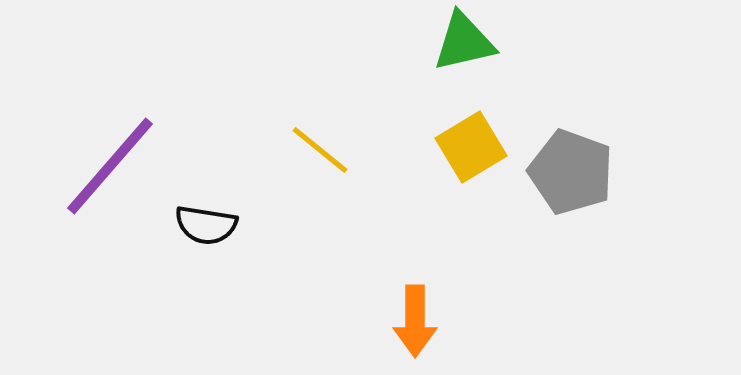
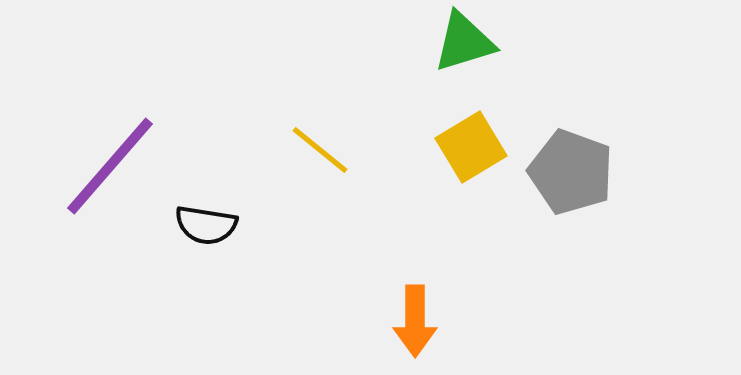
green triangle: rotated 4 degrees counterclockwise
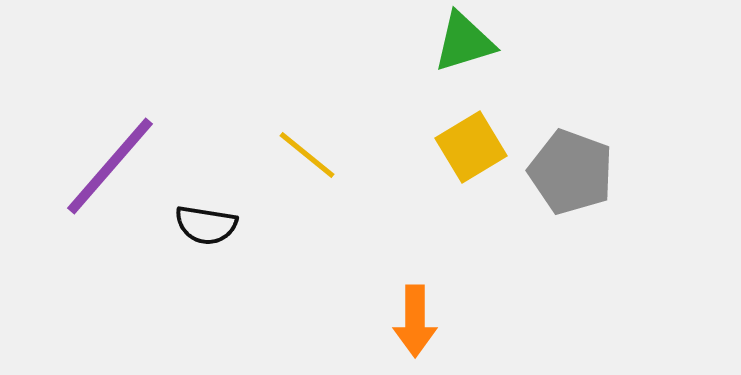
yellow line: moved 13 px left, 5 px down
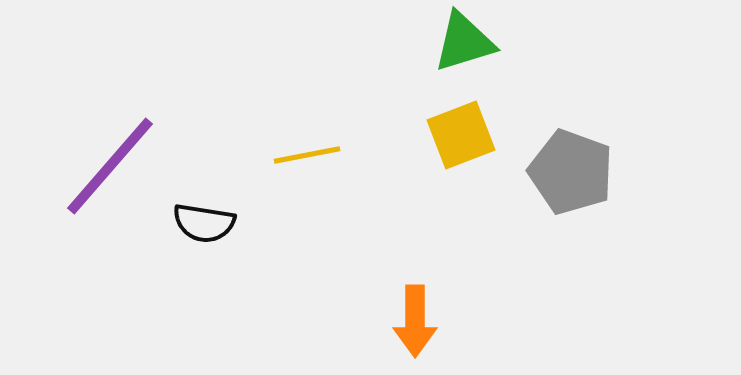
yellow square: moved 10 px left, 12 px up; rotated 10 degrees clockwise
yellow line: rotated 50 degrees counterclockwise
black semicircle: moved 2 px left, 2 px up
